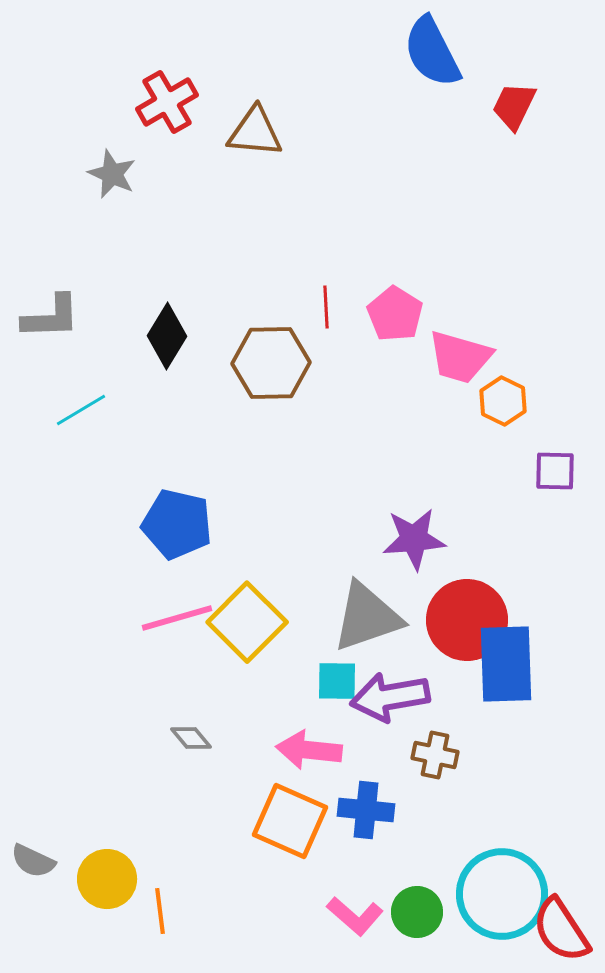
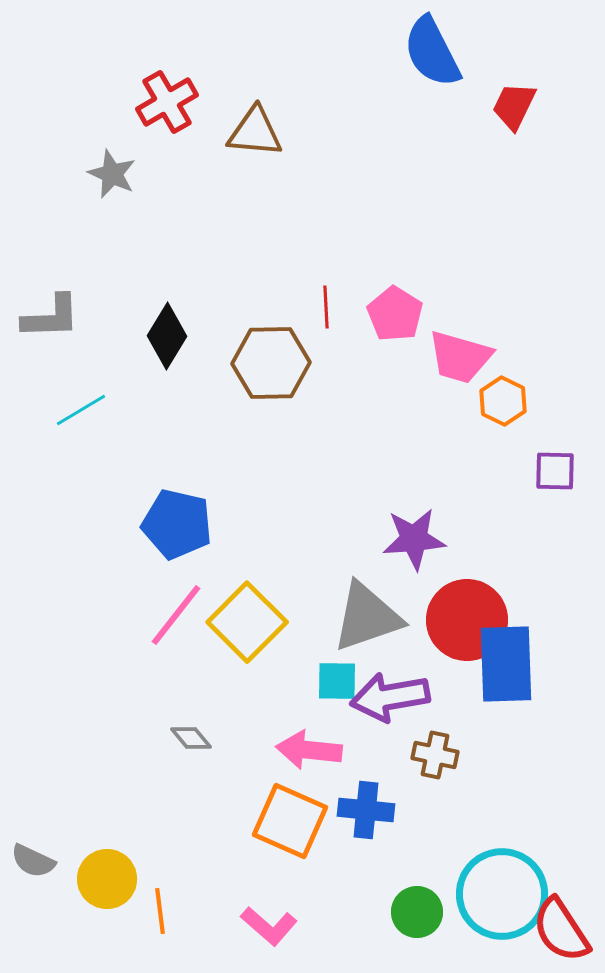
pink line: moved 1 px left, 3 px up; rotated 36 degrees counterclockwise
pink L-shape: moved 86 px left, 10 px down
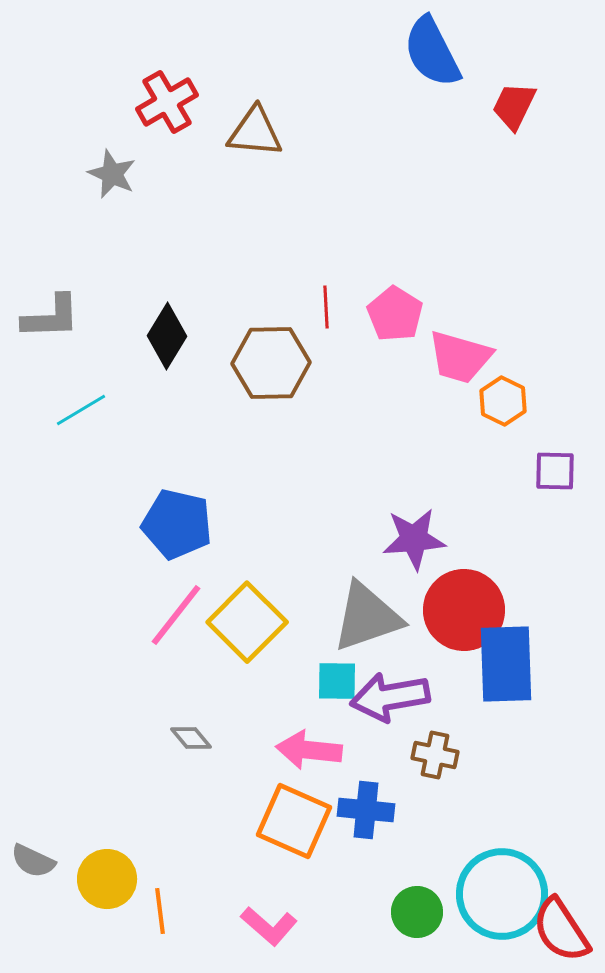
red circle: moved 3 px left, 10 px up
orange square: moved 4 px right
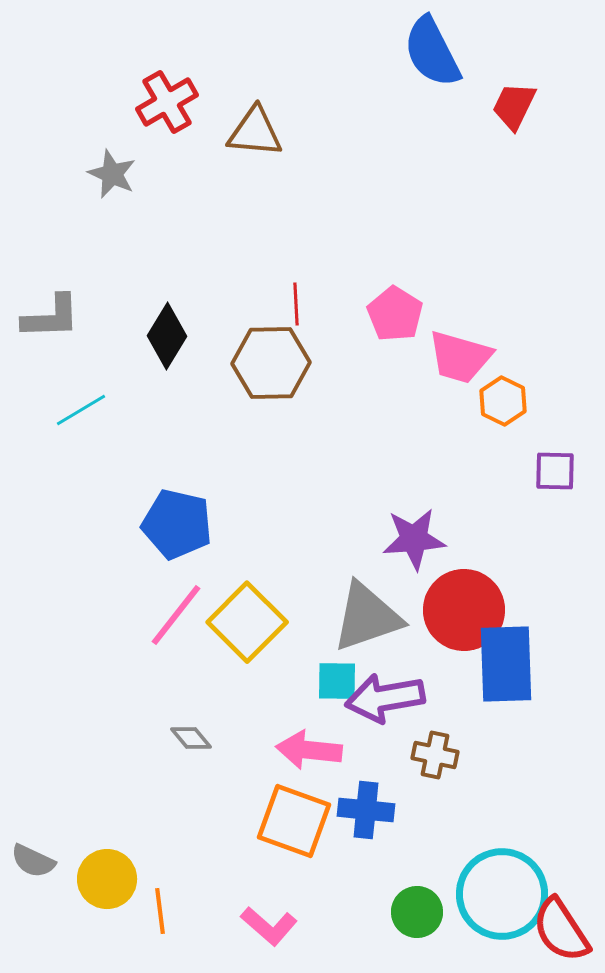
red line: moved 30 px left, 3 px up
purple arrow: moved 5 px left, 1 px down
orange square: rotated 4 degrees counterclockwise
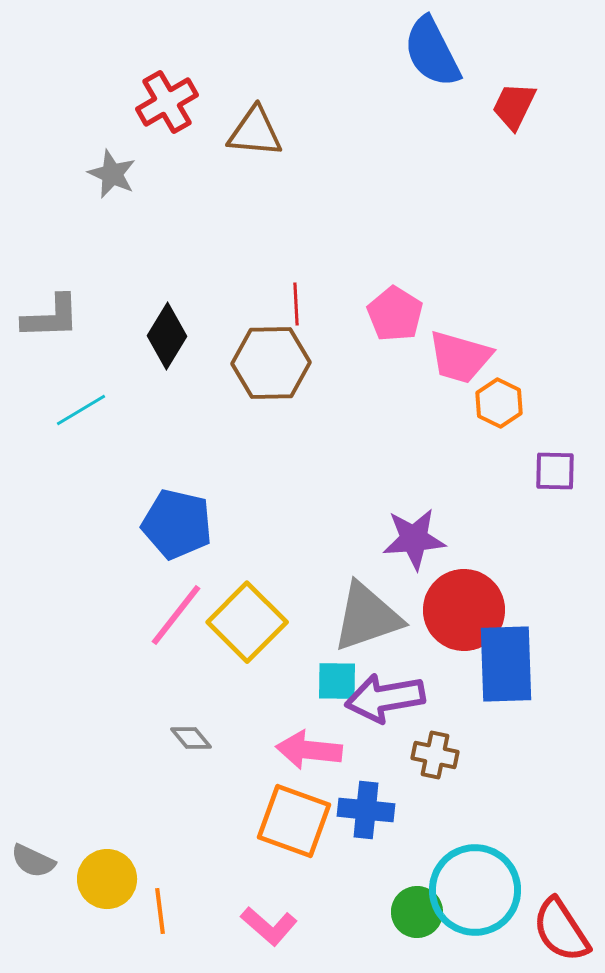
orange hexagon: moved 4 px left, 2 px down
cyan circle: moved 27 px left, 4 px up
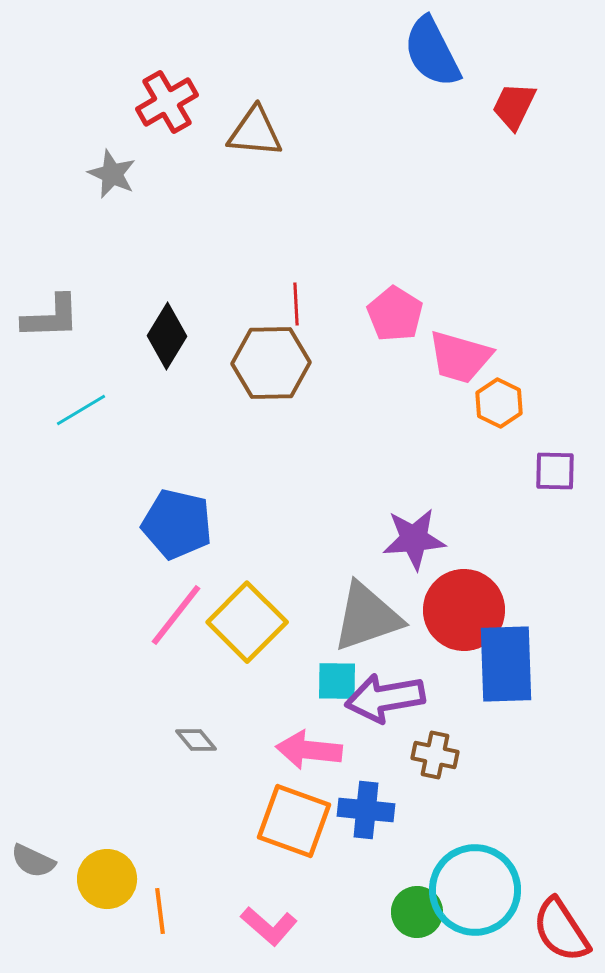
gray diamond: moved 5 px right, 2 px down
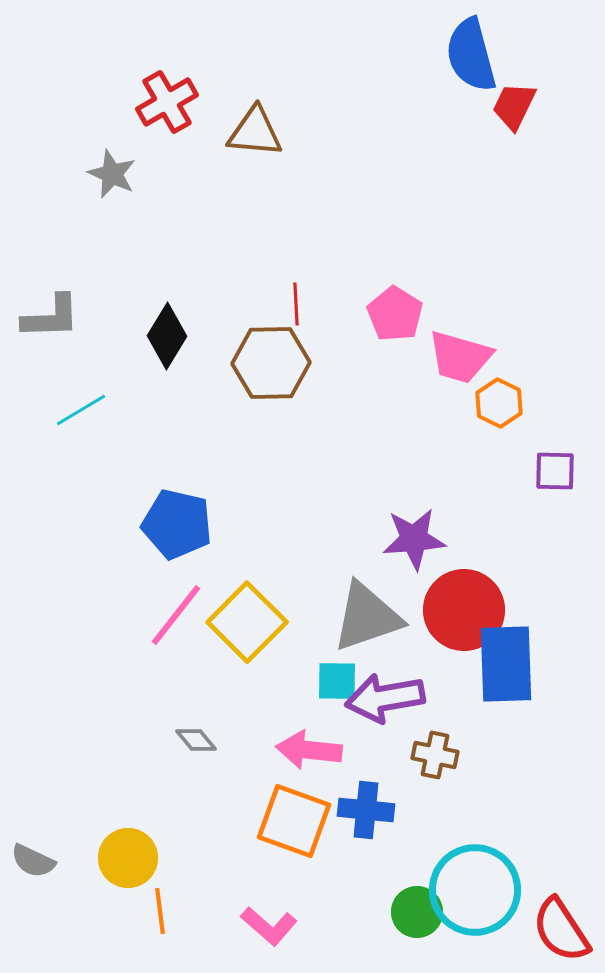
blue semicircle: moved 39 px right, 3 px down; rotated 12 degrees clockwise
yellow circle: moved 21 px right, 21 px up
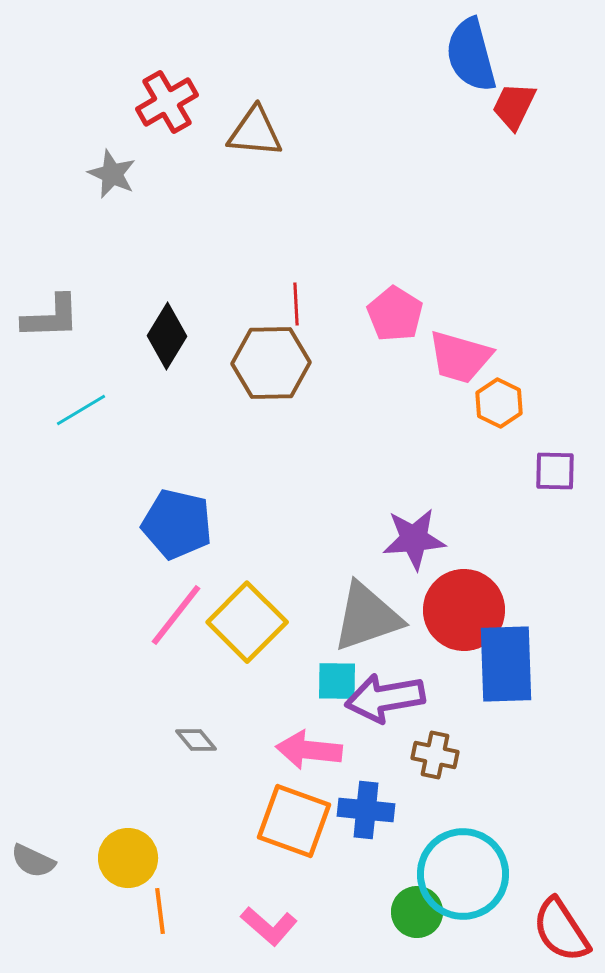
cyan circle: moved 12 px left, 16 px up
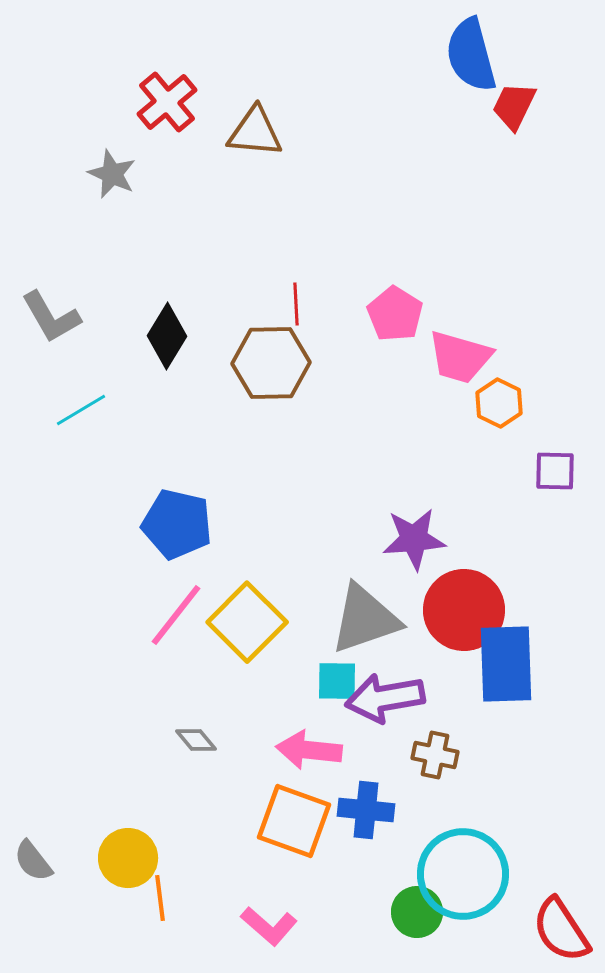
red cross: rotated 10 degrees counterclockwise
gray L-shape: rotated 62 degrees clockwise
gray triangle: moved 2 px left, 2 px down
gray semicircle: rotated 27 degrees clockwise
orange line: moved 13 px up
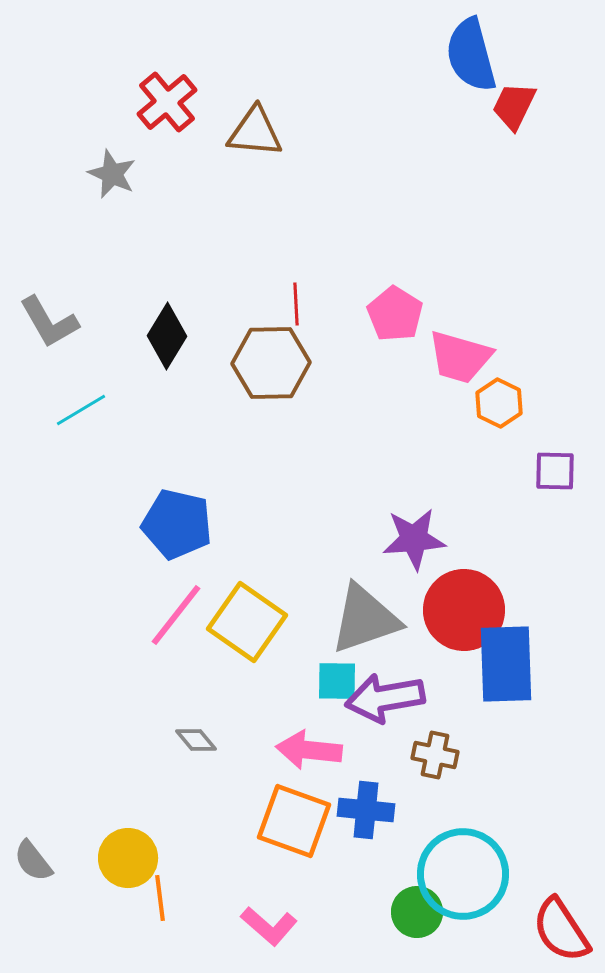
gray L-shape: moved 2 px left, 5 px down
yellow square: rotated 10 degrees counterclockwise
